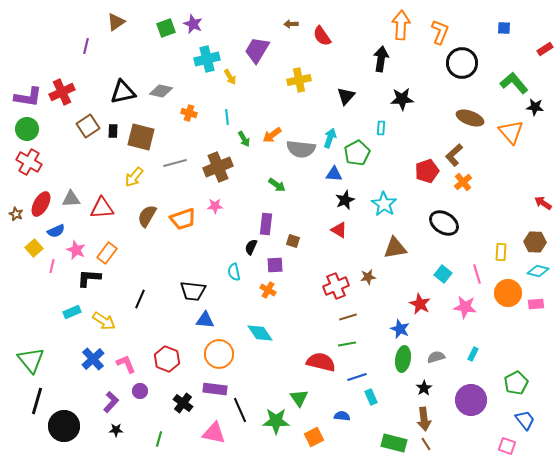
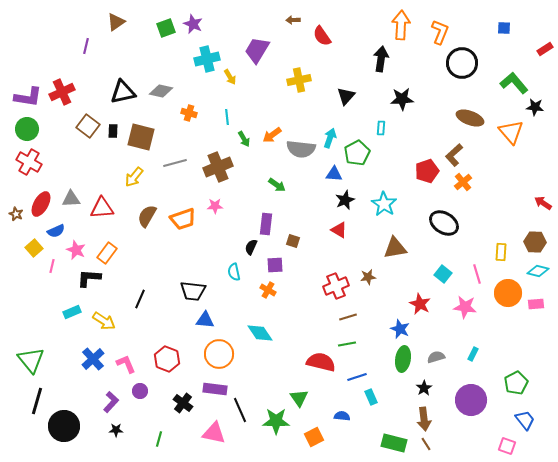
brown arrow at (291, 24): moved 2 px right, 4 px up
brown square at (88, 126): rotated 20 degrees counterclockwise
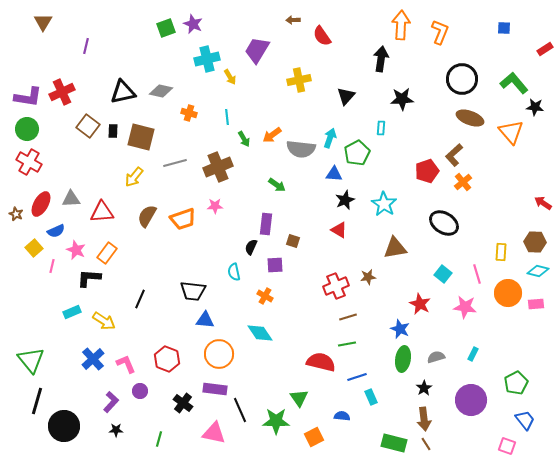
brown triangle at (116, 22): moved 73 px left; rotated 24 degrees counterclockwise
black circle at (462, 63): moved 16 px down
red triangle at (102, 208): moved 4 px down
orange cross at (268, 290): moved 3 px left, 6 px down
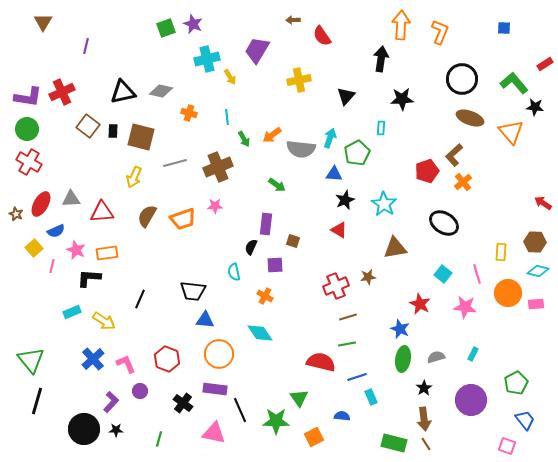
red rectangle at (545, 49): moved 15 px down
yellow arrow at (134, 177): rotated 15 degrees counterclockwise
orange rectangle at (107, 253): rotated 45 degrees clockwise
black circle at (64, 426): moved 20 px right, 3 px down
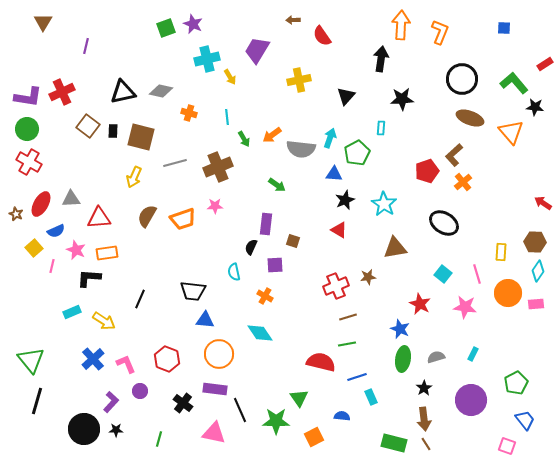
red triangle at (102, 212): moved 3 px left, 6 px down
cyan diamond at (538, 271): rotated 70 degrees counterclockwise
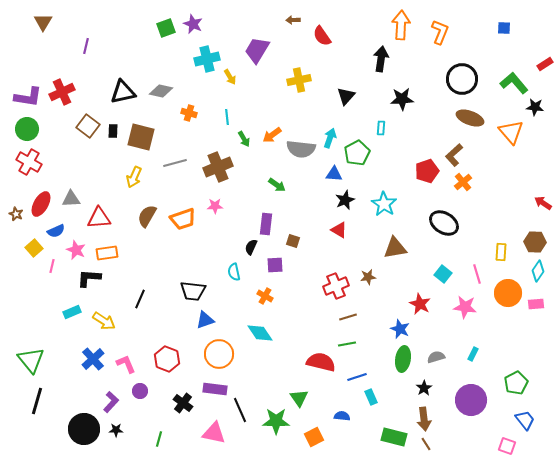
blue triangle at (205, 320): rotated 24 degrees counterclockwise
green rectangle at (394, 443): moved 6 px up
